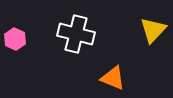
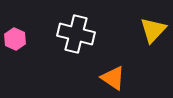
orange triangle: rotated 12 degrees clockwise
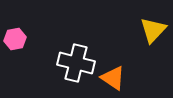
white cross: moved 29 px down
pink hexagon: rotated 25 degrees clockwise
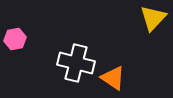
yellow triangle: moved 12 px up
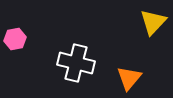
yellow triangle: moved 4 px down
orange triangle: moved 16 px right; rotated 36 degrees clockwise
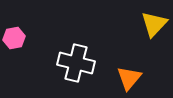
yellow triangle: moved 1 px right, 2 px down
pink hexagon: moved 1 px left, 1 px up
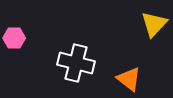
pink hexagon: rotated 10 degrees clockwise
orange triangle: moved 1 px down; rotated 32 degrees counterclockwise
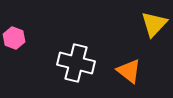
pink hexagon: rotated 20 degrees clockwise
orange triangle: moved 8 px up
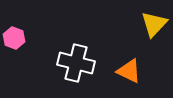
orange triangle: rotated 12 degrees counterclockwise
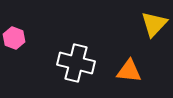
orange triangle: rotated 20 degrees counterclockwise
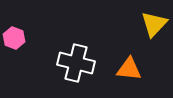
orange triangle: moved 2 px up
